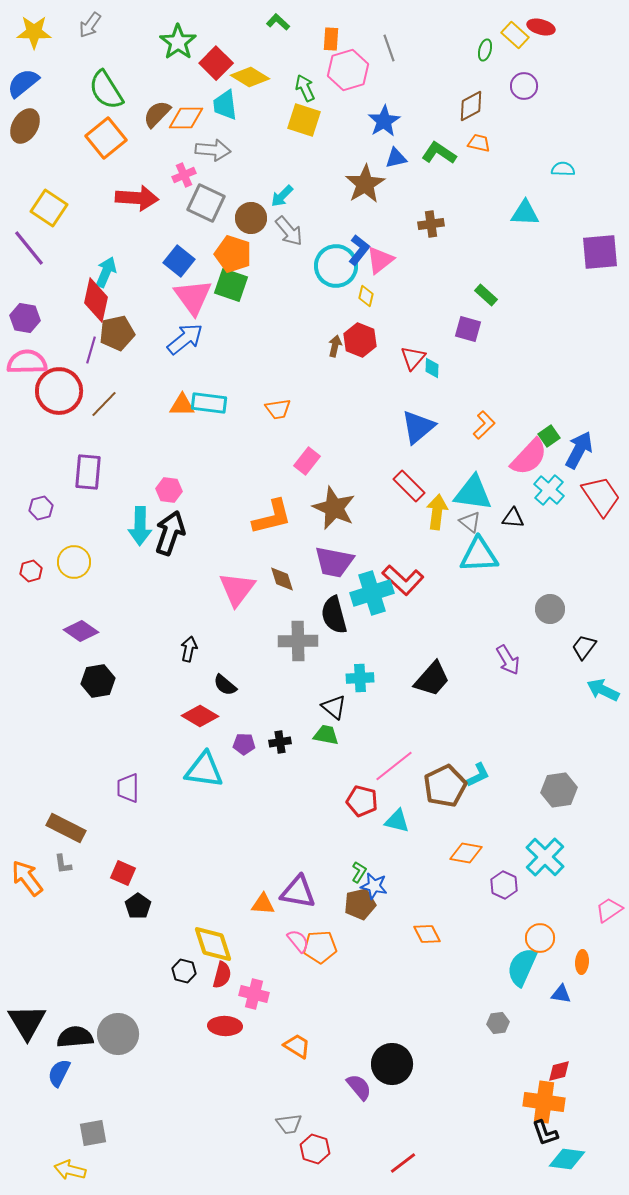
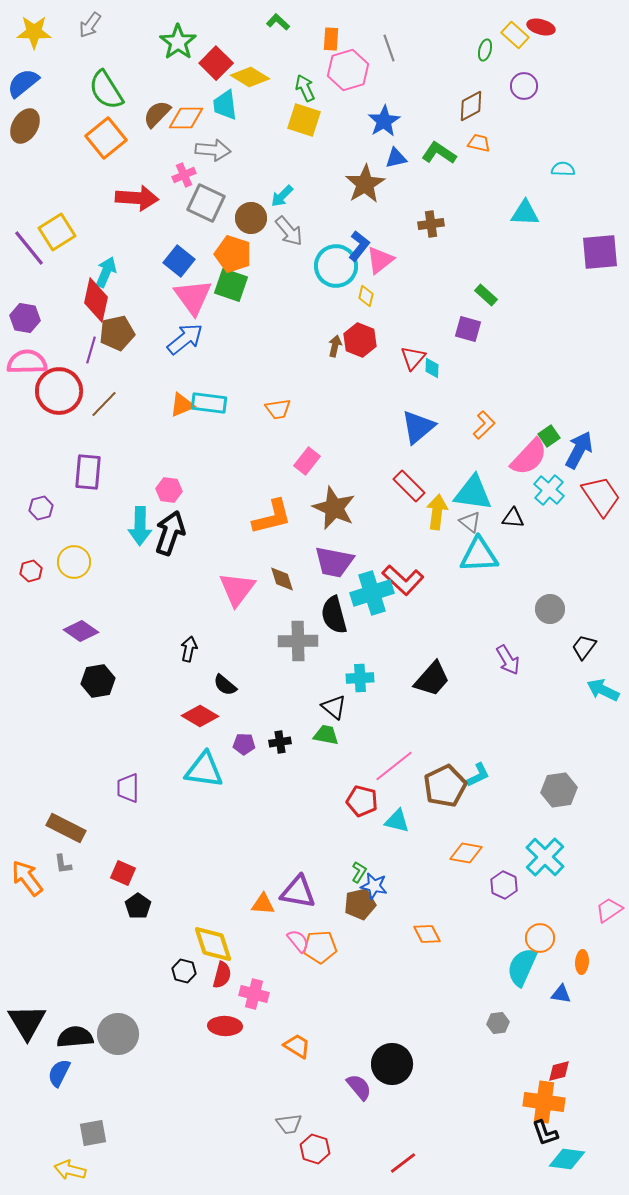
yellow square at (49, 208): moved 8 px right, 24 px down; rotated 24 degrees clockwise
blue L-shape at (359, 250): moved 4 px up
orange triangle at (182, 405): rotated 24 degrees counterclockwise
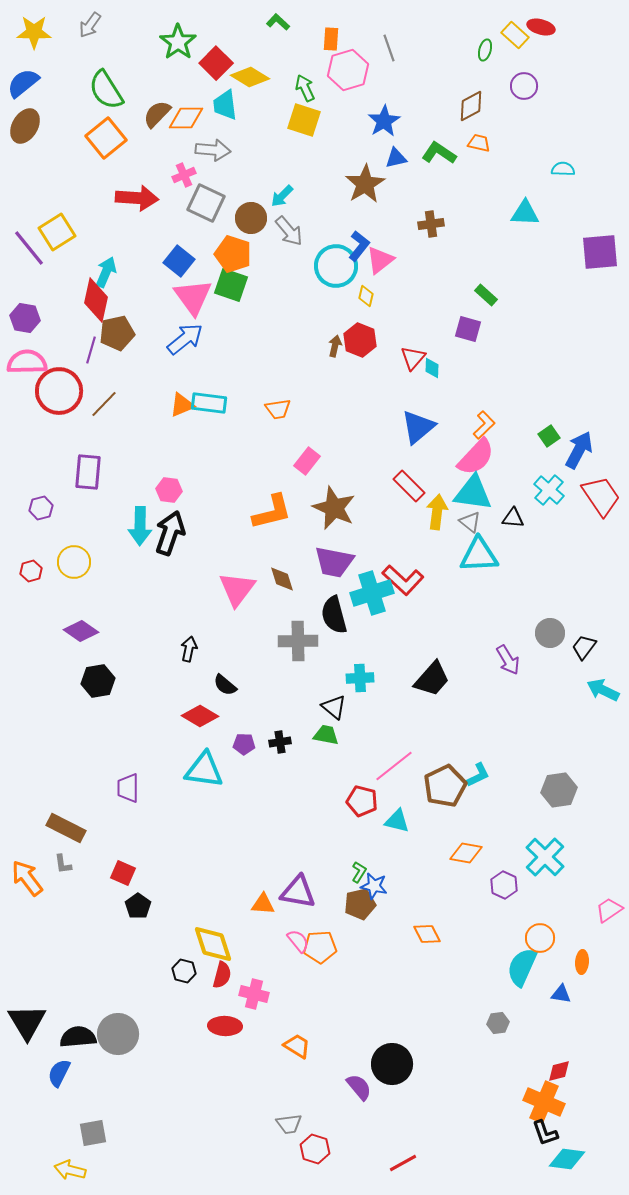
pink semicircle at (529, 457): moved 53 px left
orange L-shape at (272, 517): moved 5 px up
gray circle at (550, 609): moved 24 px down
black semicircle at (75, 1037): moved 3 px right
orange cross at (544, 1102): rotated 15 degrees clockwise
red line at (403, 1163): rotated 8 degrees clockwise
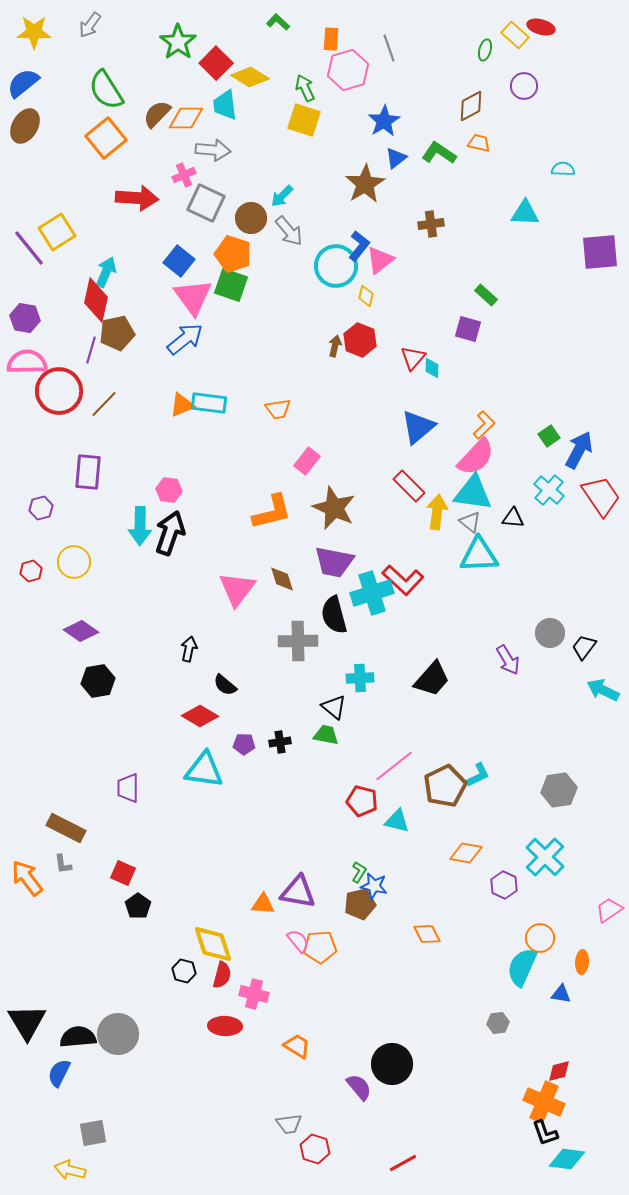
blue triangle at (396, 158): rotated 25 degrees counterclockwise
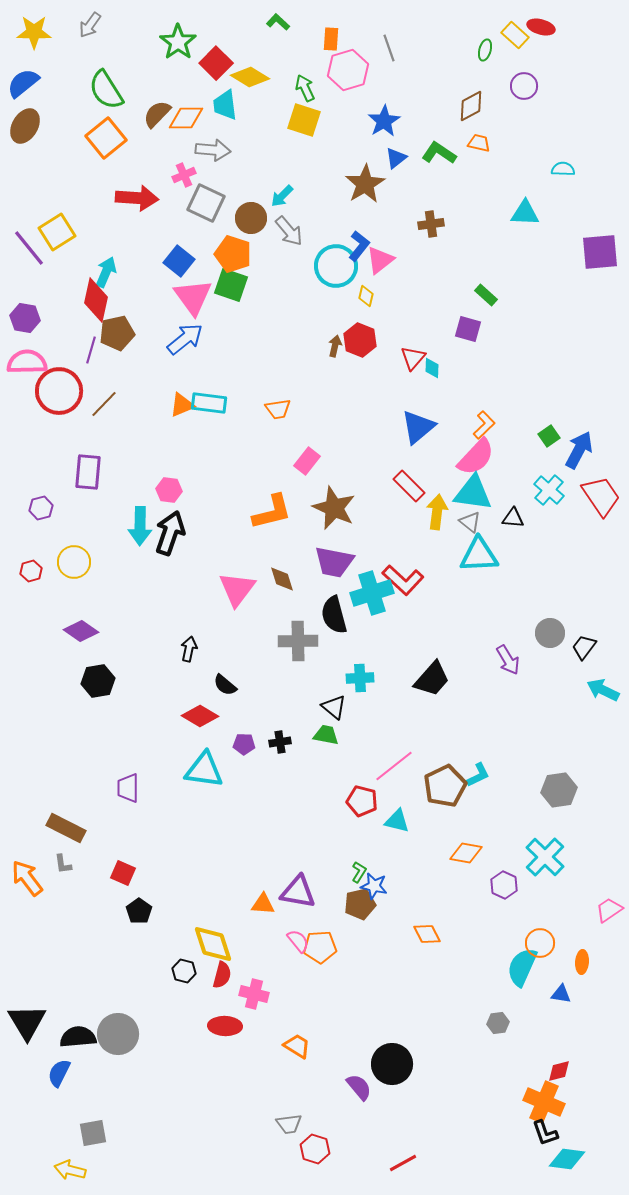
black pentagon at (138, 906): moved 1 px right, 5 px down
orange circle at (540, 938): moved 5 px down
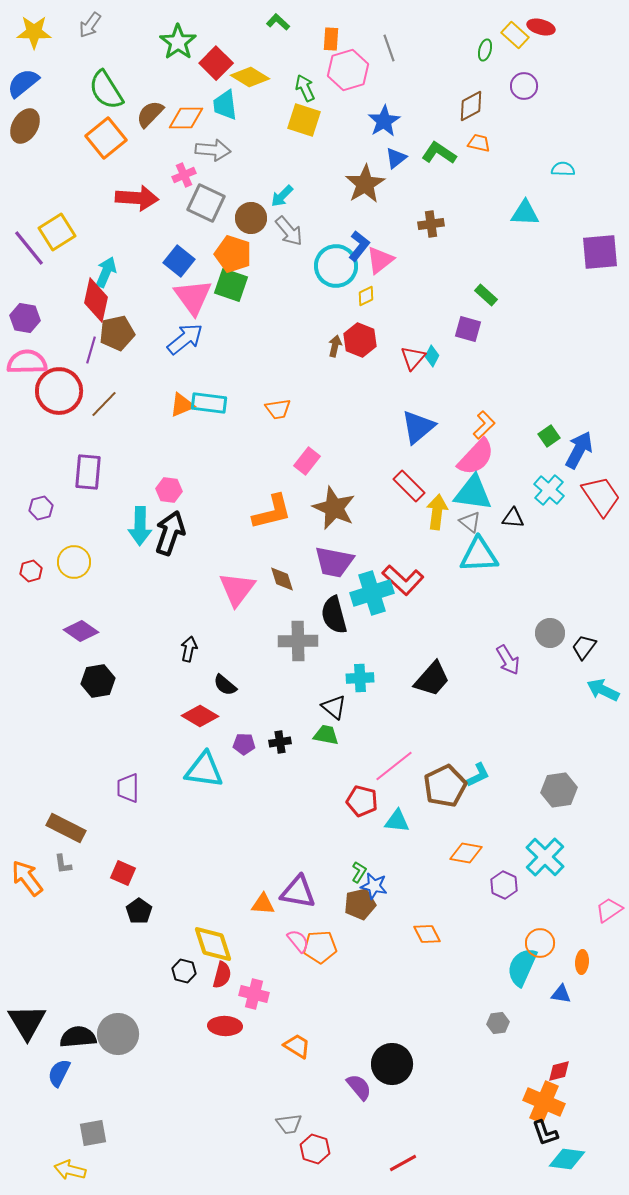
brown semicircle at (157, 114): moved 7 px left
yellow diamond at (366, 296): rotated 50 degrees clockwise
cyan diamond at (432, 368): moved 12 px up; rotated 25 degrees clockwise
cyan triangle at (397, 821): rotated 8 degrees counterclockwise
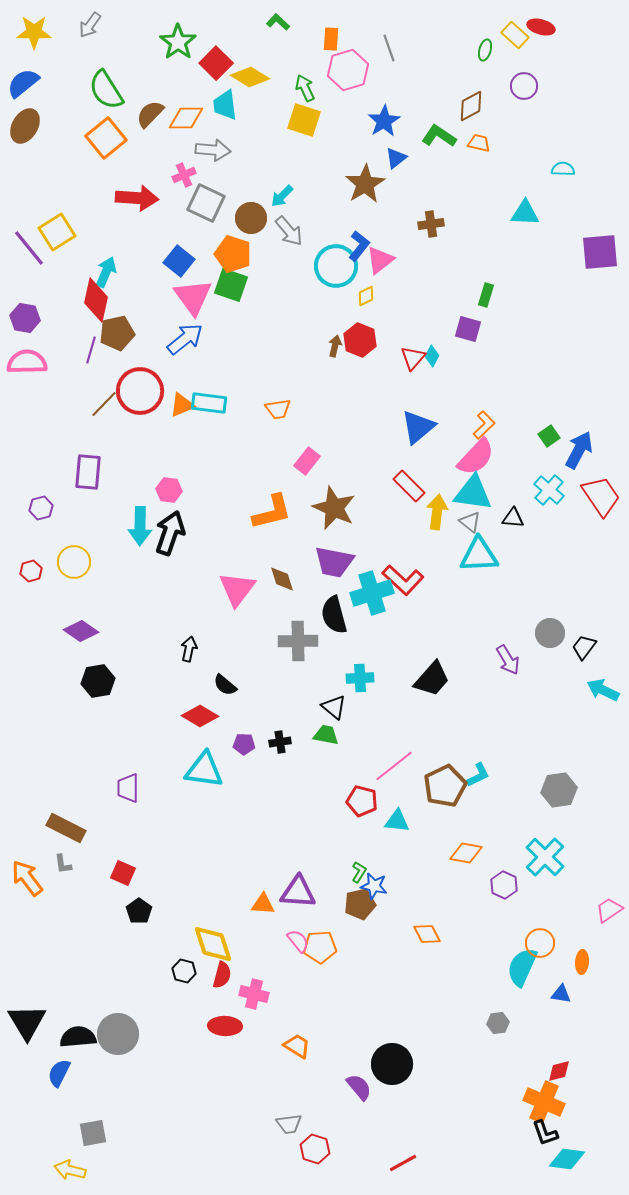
green L-shape at (439, 153): moved 17 px up
green rectangle at (486, 295): rotated 65 degrees clockwise
red circle at (59, 391): moved 81 px right
purple triangle at (298, 892): rotated 6 degrees counterclockwise
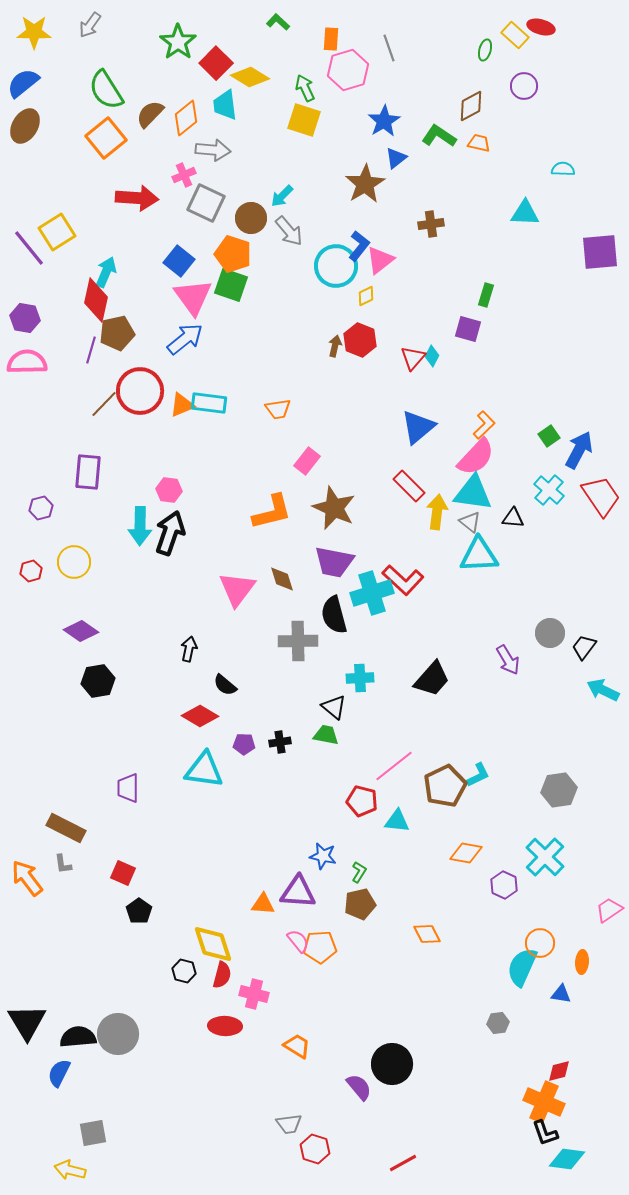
orange diamond at (186, 118): rotated 39 degrees counterclockwise
blue star at (374, 886): moved 51 px left, 30 px up
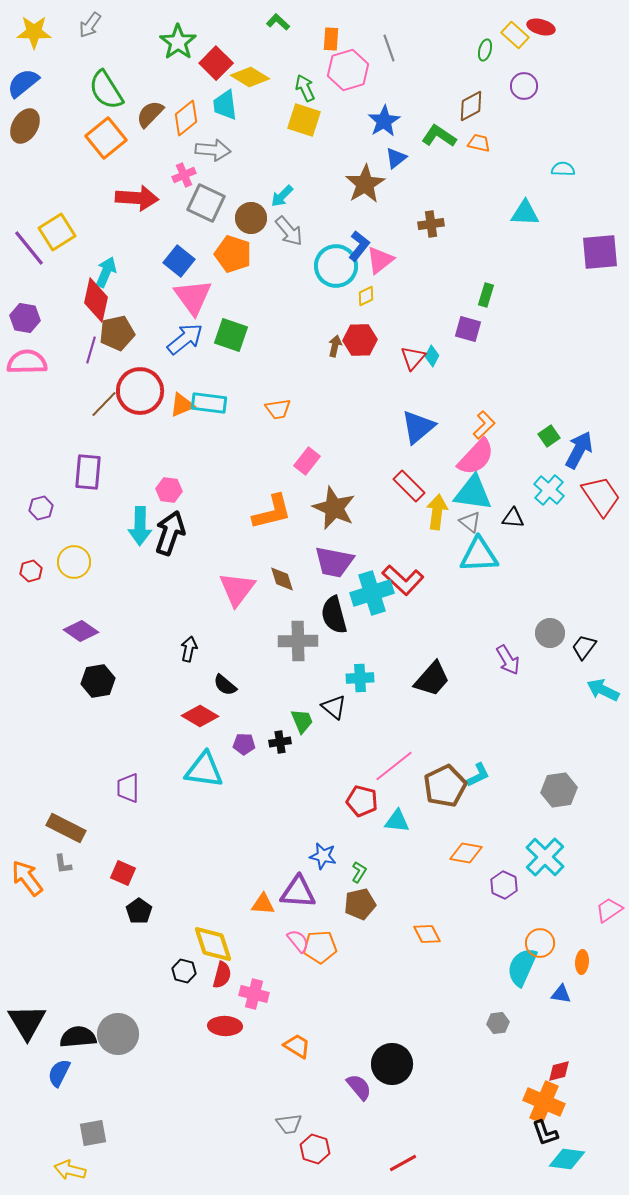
green square at (231, 285): moved 50 px down
red hexagon at (360, 340): rotated 24 degrees counterclockwise
green trapezoid at (326, 735): moved 24 px left, 14 px up; rotated 56 degrees clockwise
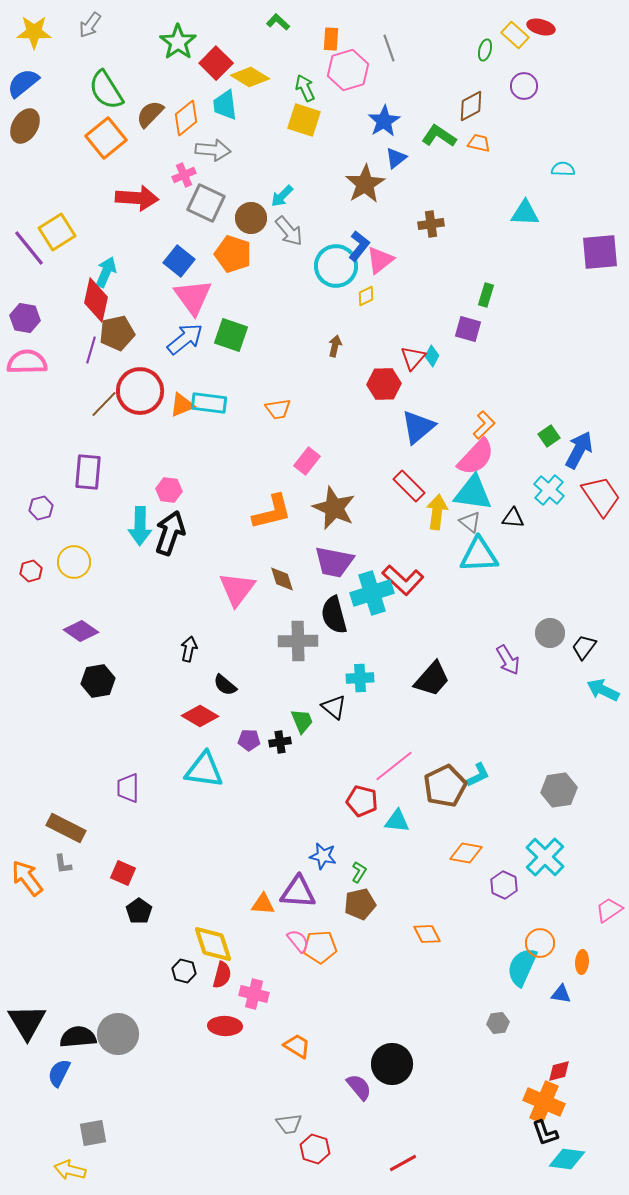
red hexagon at (360, 340): moved 24 px right, 44 px down
purple pentagon at (244, 744): moved 5 px right, 4 px up
